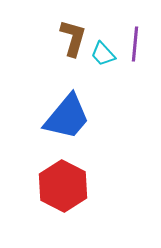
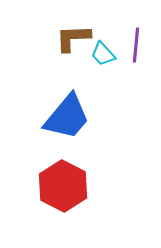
brown L-shape: rotated 108 degrees counterclockwise
purple line: moved 1 px right, 1 px down
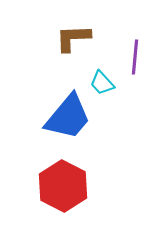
purple line: moved 1 px left, 12 px down
cyan trapezoid: moved 1 px left, 29 px down
blue trapezoid: moved 1 px right
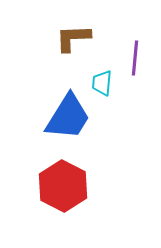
purple line: moved 1 px down
cyan trapezoid: rotated 48 degrees clockwise
blue trapezoid: rotated 8 degrees counterclockwise
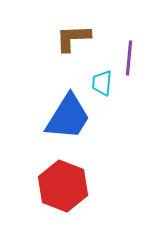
purple line: moved 6 px left
red hexagon: rotated 6 degrees counterclockwise
